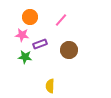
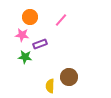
brown circle: moved 27 px down
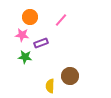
purple rectangle: moved 1 px right, 1 px up
brown circle: moved 1 px right, 1 px up
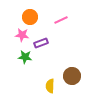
pink line: rotated 24 degrees clockwise
brown circle: moved 2 px right
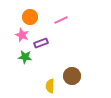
pink star: rotated 16 degrees clockwise
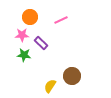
pink star: rotated 24 degrees counterclockwise
purple rectangle: rotated 64 degrees clockwise
green star: moved 1 px left, 2 px up
yellow semicircle: rotated 32 degrees clockwise
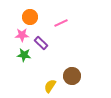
pink line: moved 3 px down
